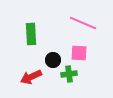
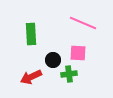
pink square: moved 1 px left
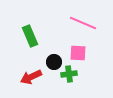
green rectangle: moved 1 px left, 2 px down; rotated 20 degrees counterclockwise
black circle: moved 1 px right, 2 px down
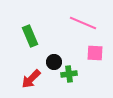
pink square: moved 17 px right
red arrow: moved 2 px down; rotated 20 degrees counterclockwise
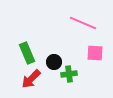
green rectangle: moved 3 px left, 17 px down
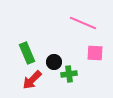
red arrow: moved 1 px right, 1 px down
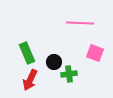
pink line: moved 3 px left; rotated 20 degrees counterclockwise
pink square: rotated 18 degrees clockwise
red arrow: moved 2 px left; rotated 20 degrees counterclockwise
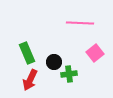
pink square: rotated 30 degrees clockwise
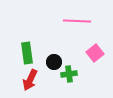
pink line: moved 3 px left, 2 px up
green rectangle: rotated 15 degrees clockwise
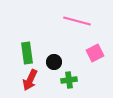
pink line: rotated 12 degrees clockwise
pink square: rotated 12 degrees clockwise
green cross: moved 6 px down
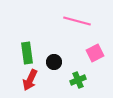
green cross: moved 9 px right; rotated 14 degrees counterclockwise
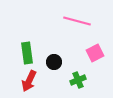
red arrow: moved 1 px left, 1 px down
